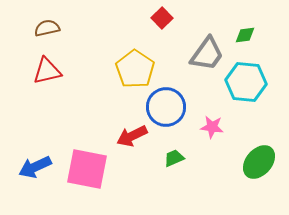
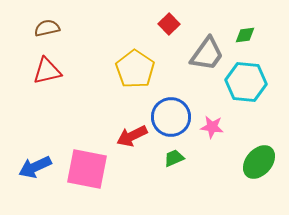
red square: moved 7 px right, 6 px down
blue circle: moved 5 px right, 10 px down
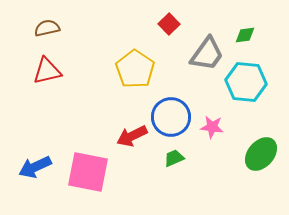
green ellipse: moved 2 px right, 8 px up
pink square: moved 1 px right, 3 px down
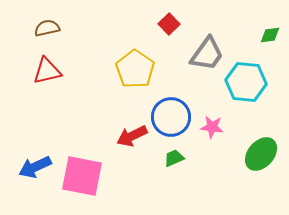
green diamond: moved 25 px right
pink square: moved 6 px left, 4 px down
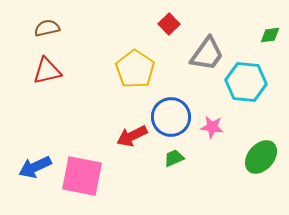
green ellipse: moved 3 px down
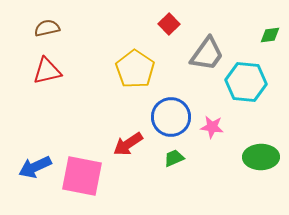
red arrow: moved 4 px left, 8 px down; rotated 8 degrees counterclockwise
green ellipse: rotated 48 degrees clockwise
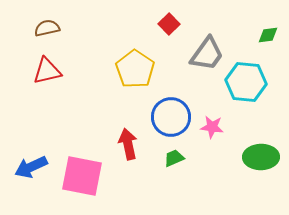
green diamond: moved 2 px left
red arrow: rotated 112 degrees clockwise
blue arrow: moved 4 px left
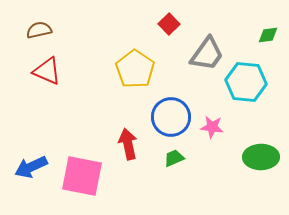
brown semicircle: moved 8 px left, 2 px down
red triangle: rotated 36 degrees clockwise
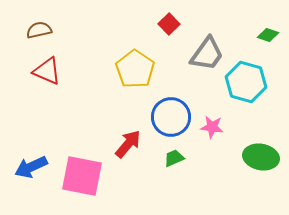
green diamond: rotated 25 degrees clockwise
cyan hexagon: rotated 9 degrees clockwise
red arrow: rotated 52 degrees clockwise
green ellipse: rotated 12 degrees clockwise
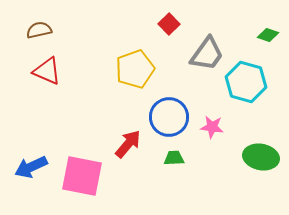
yellow pentagon: rotated 18 degrees clockwise
blue circle: moved 2 px left
green trapezoid: rotated 20 degrees clockwise
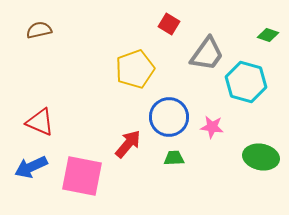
red square: rotated 15 degrees counterclockwise
red triangle: moved 7 px left, 51 px down
